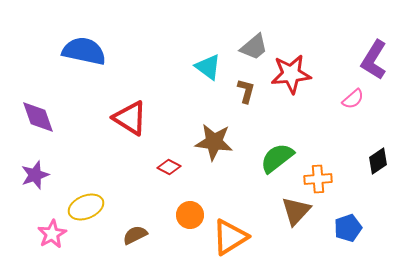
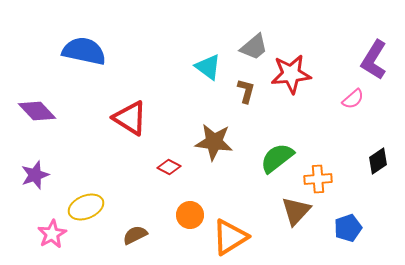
purple diamond: moved 1 px left, 6 px up; rotated 24 degrees counterclockwise
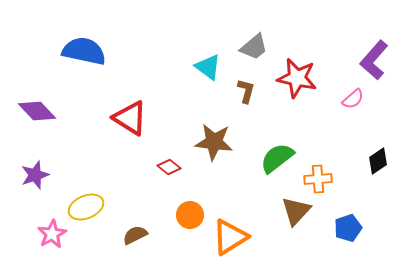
purple L-shape: rotated 9 degrees clockwise
red star: moved 6 px right, 4 px down; rotated 18 degrees clockwise
red diamond: rotated 10 degrees clockwise
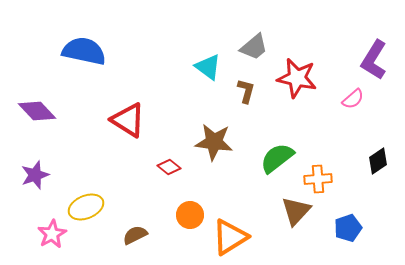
purple L-shape: rotated 9 degrees counterclockwise
red triangle: moved 2 px left, 2 px down
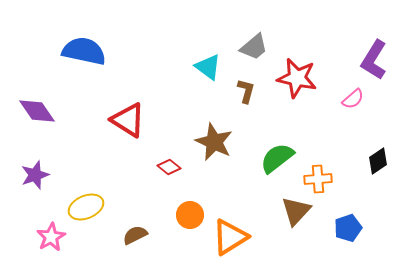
purple diamond: rotated 9 degrees clockwise
brown star: rotated 18 degrees clockwise
pink star: moved 1 px left, 3 px down
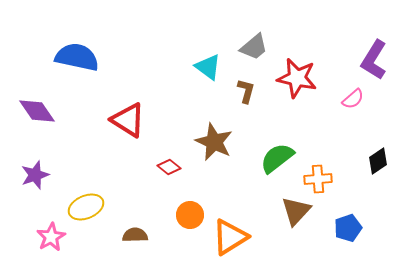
blue semicircle: moved 7 px left, 6 px down
brown semicircle: rotated 25 degrees clockwise
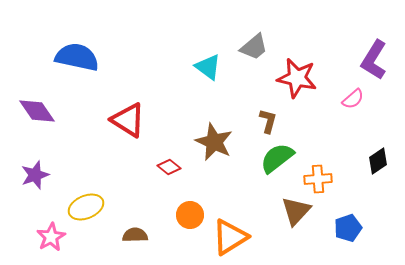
brown L-shape: moved 22 px right, 30 px down
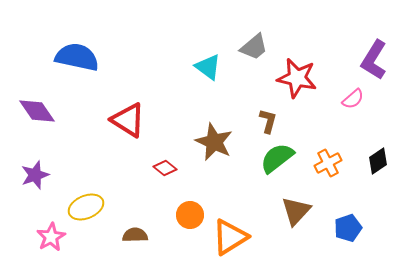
red diamond: moved 4 px left, 1 px down
orange cross: moved 10 px right, 16 px up; rotated 24 degrees counterclockwise
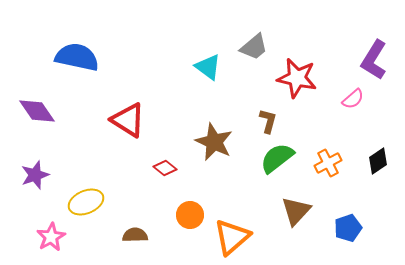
yellow ellipse: moved 5 px up
orange triangle: moved 2 px right; rotated 9 degrees counterclockwise
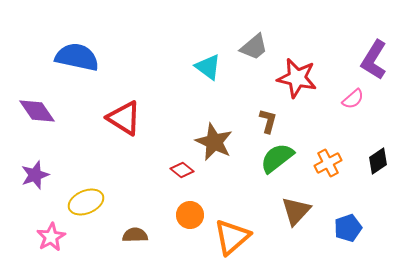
red triangle: moved 4 px left, 2 px up
red diamond: moved 17 px right, 2 px down
